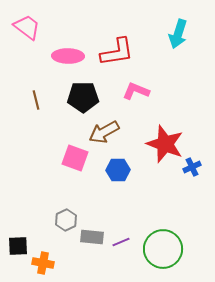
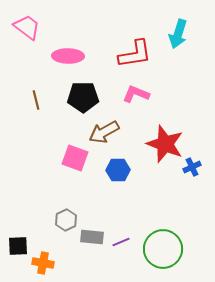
red L-shape: moved 18 px right, 2 px down
pink L-shape: moved 3 px down
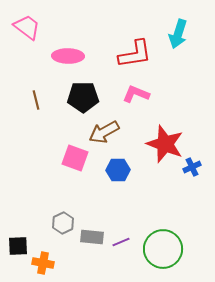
gray hexagon: moved 3 px left, 3 px down
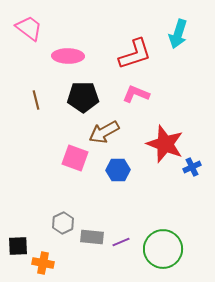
pink trapezoid: moved 2 px right, 1 px down
red L-shape: rotated 9 degrees counterclockwise
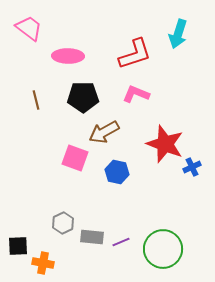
blue hexagon: moved 1 px left, 2 px down; rotated 15 degrees clockwise
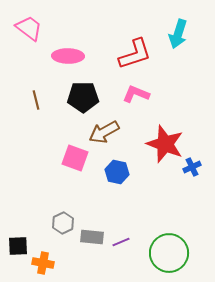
green circle: moved 6 px right, 4 px down
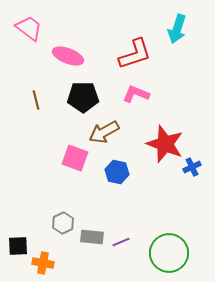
cyan arrow: moved 1 px left, 5 px up
pink ellipse: rotated 20 degrees clockwise
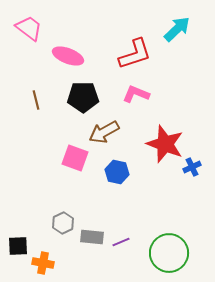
cyan arrow: rotated 152 degrees counterclockwise
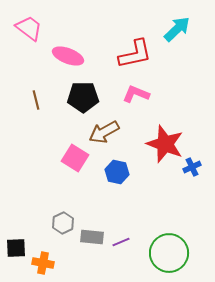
red L-shape: rotated 6 degrees clockwise
pink square: rotated 12 degrees clockwise
black square: moved 2 px left, 2 px down
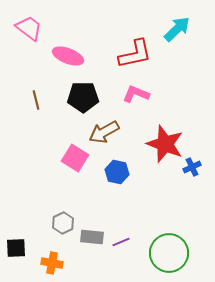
orange cross: moved 9 px right
